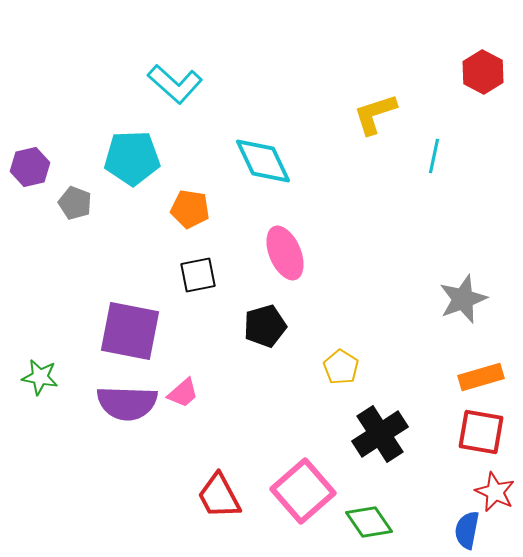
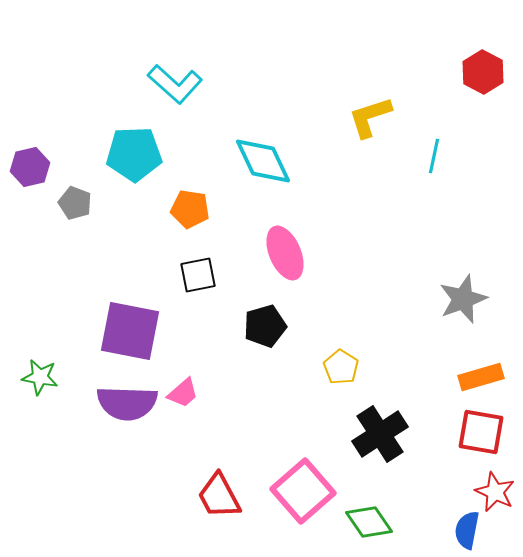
yellow L-shape: moved 5 px left, 3 px down
cyan pentagon: moved 2 px right, 4 px up
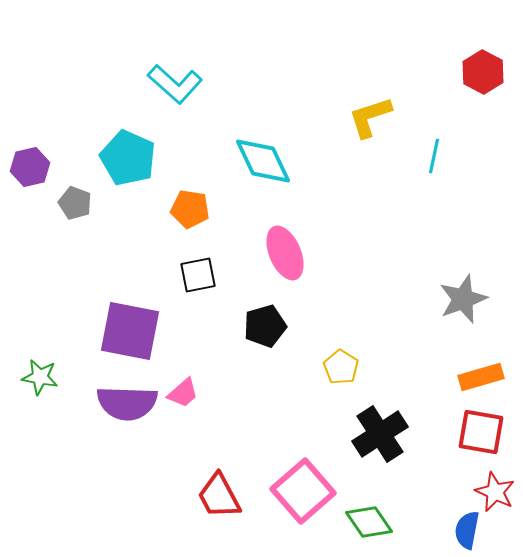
cyan pentagon: moved 6 px left, 4 px down; rotated 26 degrees clockwise
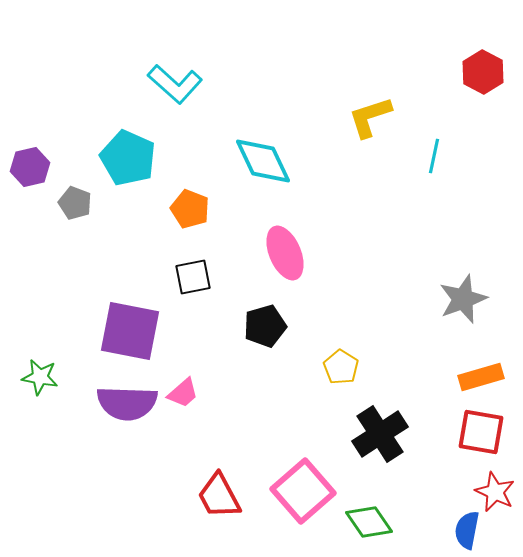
orange pentagon: rotated 12 degrees clockwise
black square: moved 5 px left, 2 px down
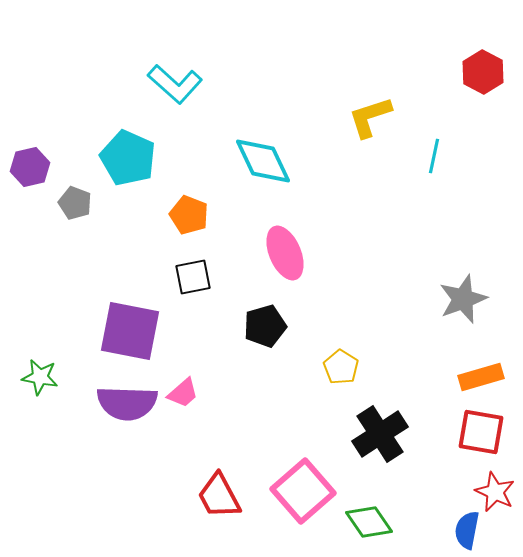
orange pentagon: moved 1 px left, 6 px down
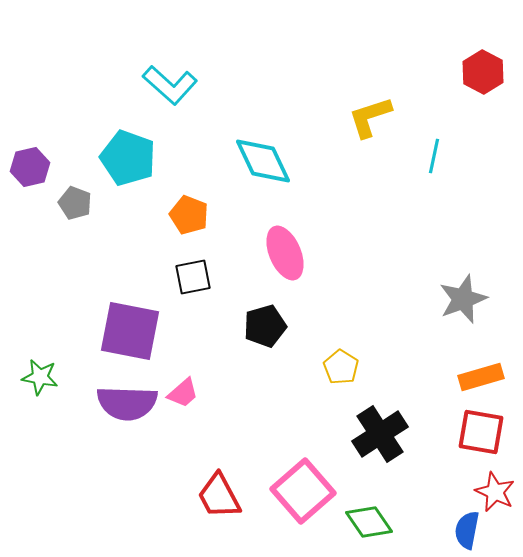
cyan L-shape: moved 5 px left, 1 px down
cyan pentagon: rotated 4 degrees counterclockwise
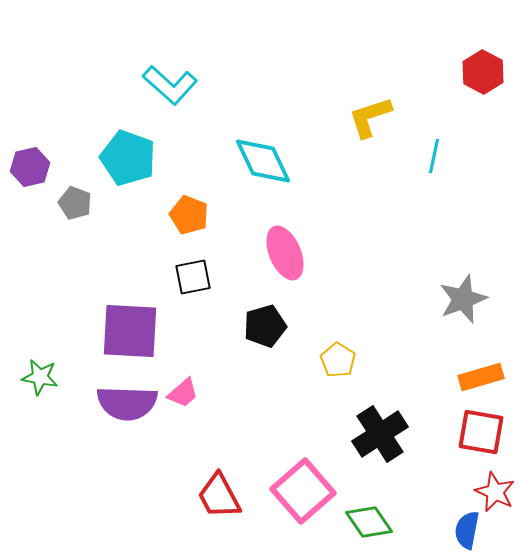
purple square: rotated 8 degrees counterclockwise
yellow pentagon: moved 3 px left, 7 px up
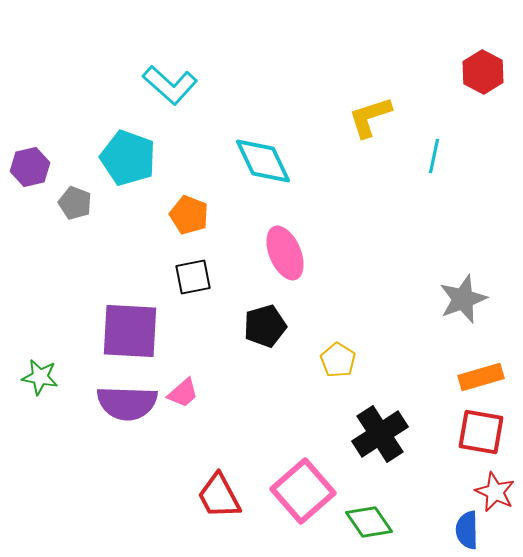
blue semicircle: rotated 12 degrees counterclockwise
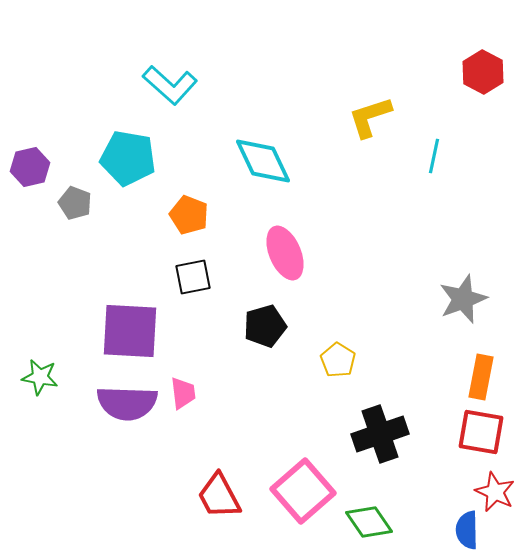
cyan pentagon: rotated 10 degrees counterclockwise
orange rectangle: rotated 63 degrees counterclockwise
pink trapezoid: rotated 56 degrees counterclockwise
black cross: rotated 14 degrees clockwise
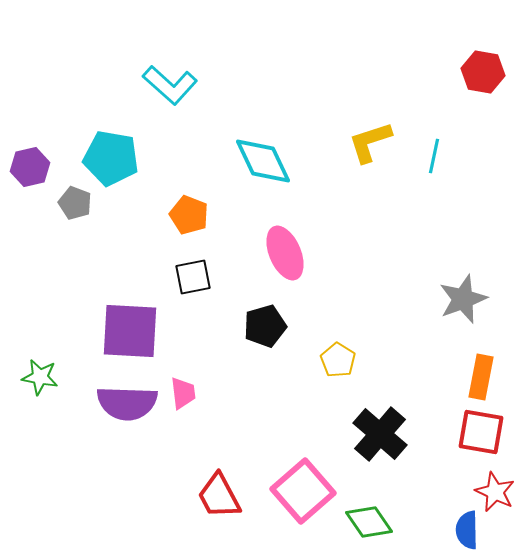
red hexagon: rotated 18 degrees counterclockwise
yellow L-shape: moved 25 px down
cyan pentagon: moved 17 px left
black cross: rotated 30 degrees counterclockwise
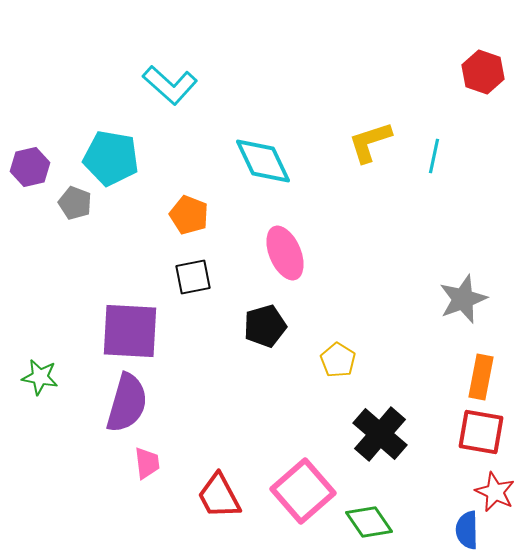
red hexagon: rotated 9 degrees clockwise
pink trapezoid: moved 36 px left, 70 px down
purple semicircle: rotated 76 degrees counterclockwise
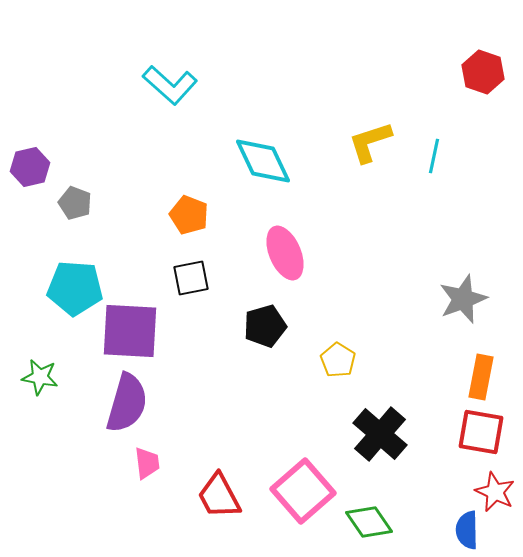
cyan pentagon: moved 36 px left, 130 px down; rotated 6 degrees counterclockwise
black square: moved 2 px left, 1 px down
